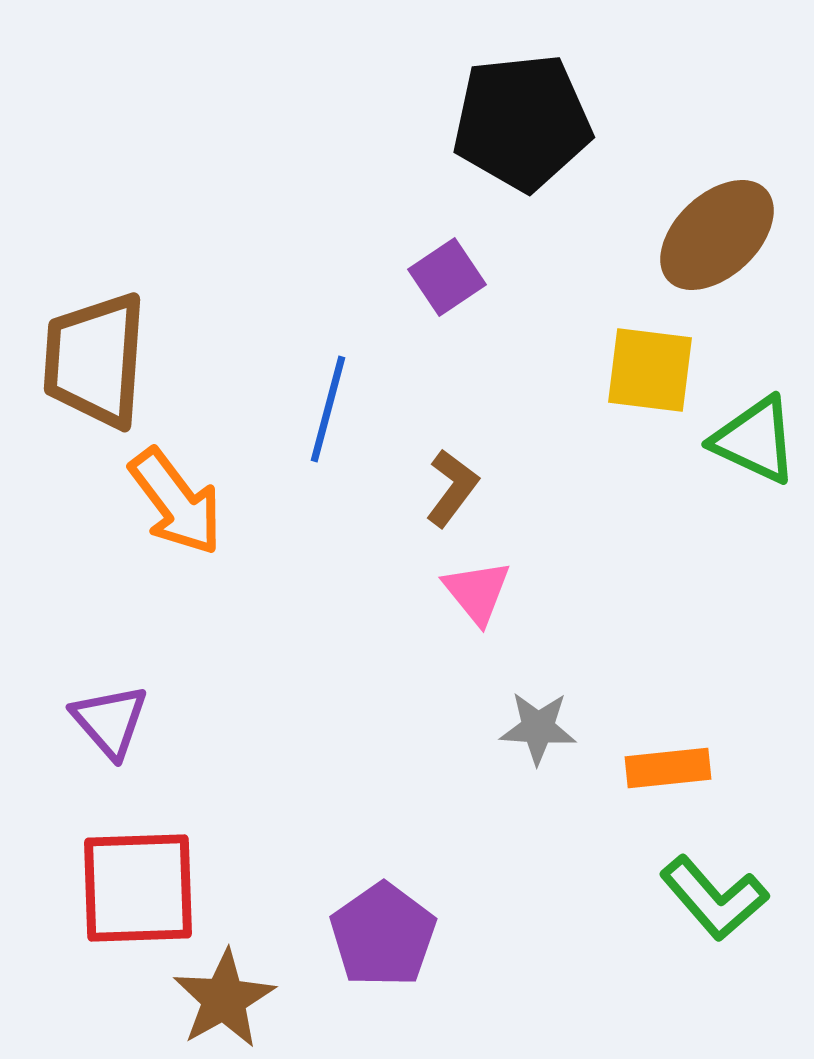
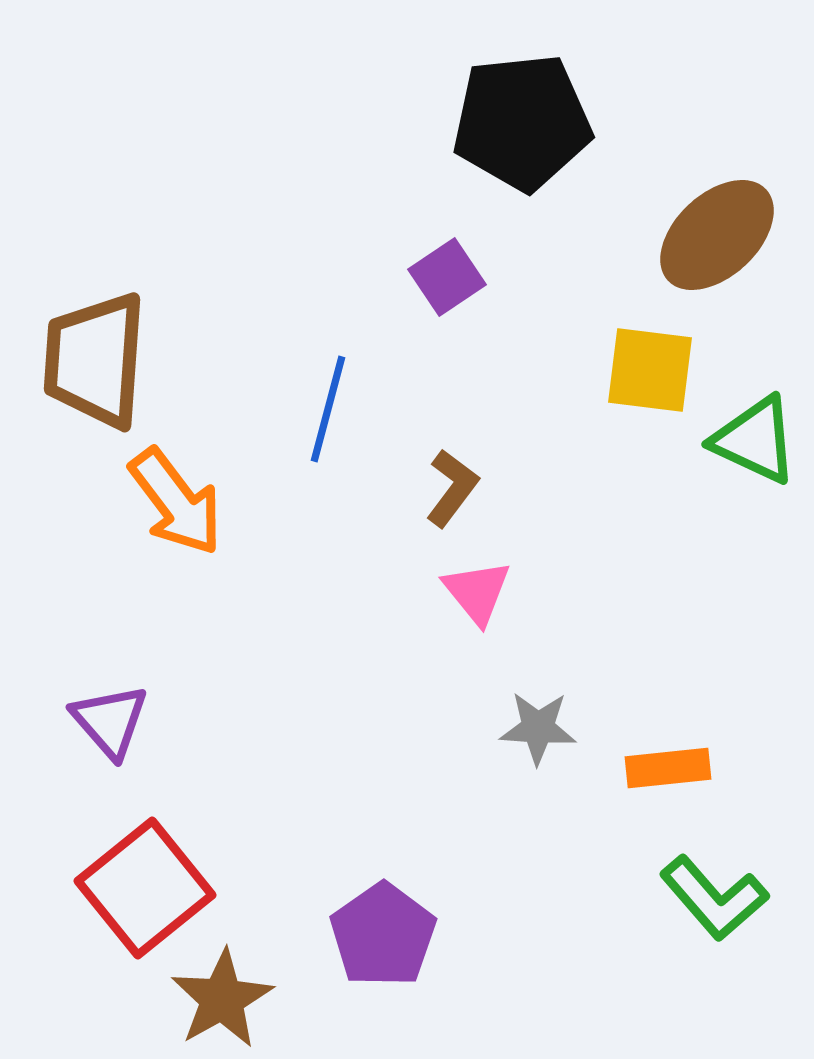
red square: moved 7 px right; rotated 37 degrees counterclockwise
brown star: moved 2 px left
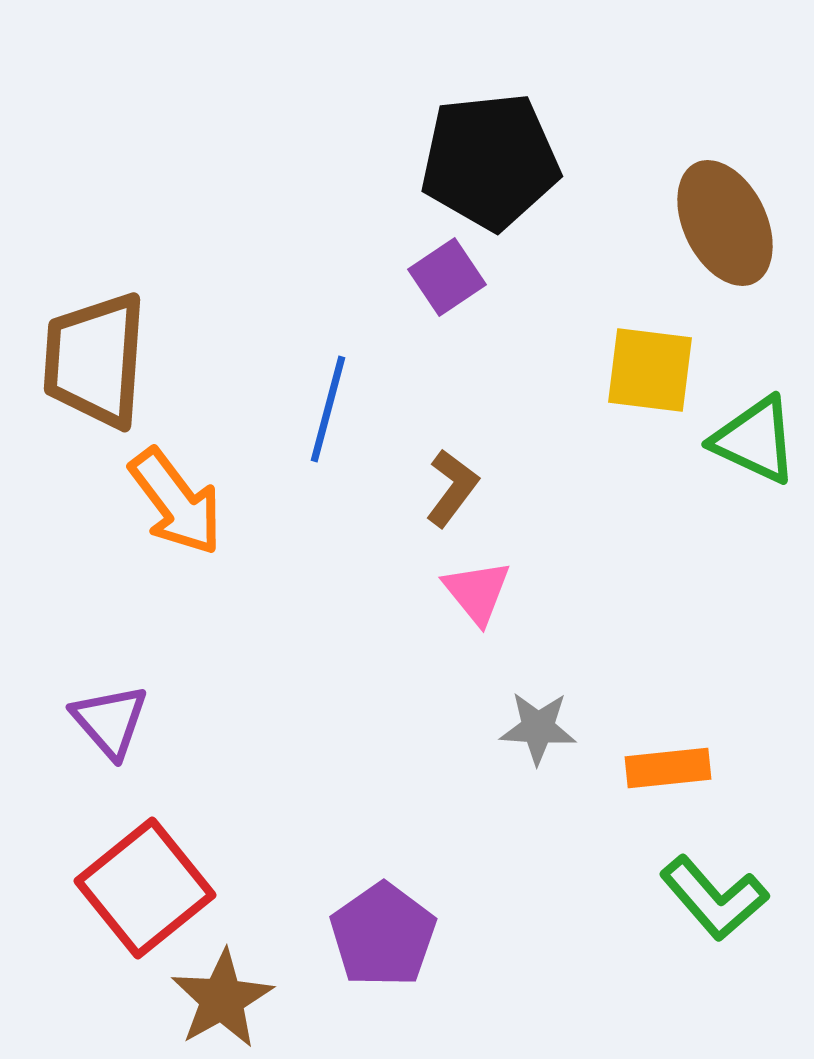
black pentagon: moved 32 px left, 39 px down
brown ellipse: moved 8 px right, 12 px up; rotated 73 degrees counterclockwise
